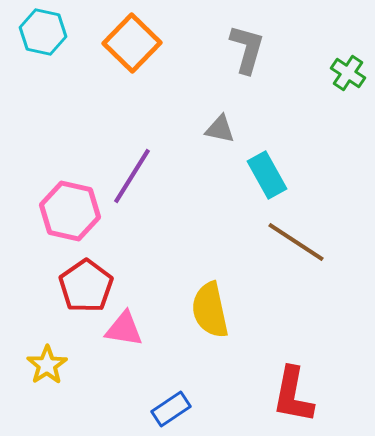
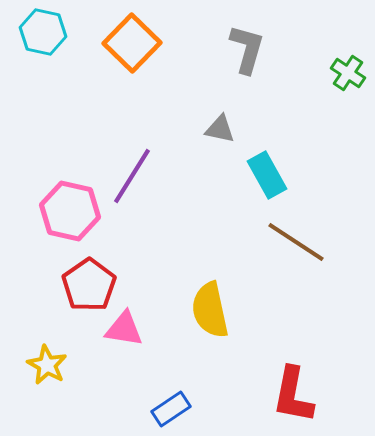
red pentagon: moved 3 px right, 1 px up
yellow star: rotated 9 degrees counterclockwise
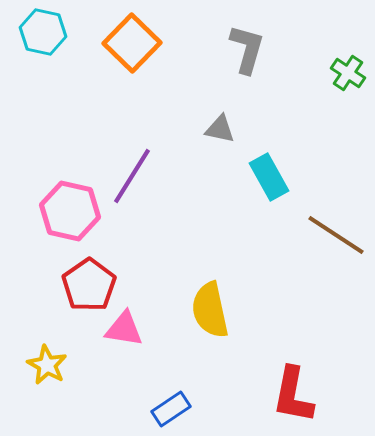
cyan rectangle: moved 2 px right, 2 px down
brown line: moved 40 px right, 7 px up
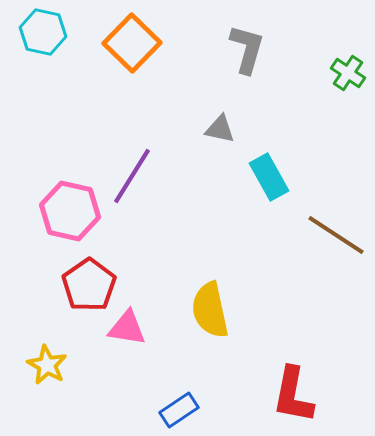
pink triangle: moved 3 px right, 1 px up
blue rectangle: moved 8 px right, 1 px down
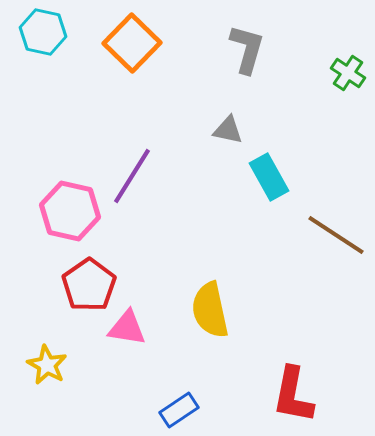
gray triangle: moved 8 px right, 1 px down
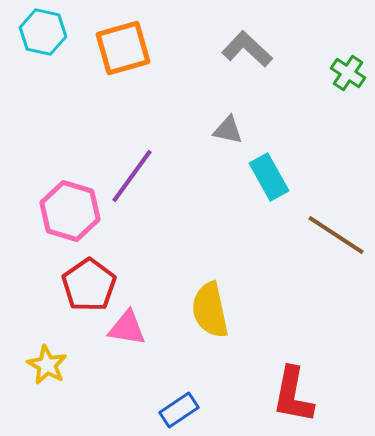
orange square: moved 9 px left, 5 px down; rotated 30 degrees clockwise
gray L-shape: rotated 63 degrees counterclockwise
purple line: rotated 4 degrees clockwise
pink hexagon: rotated 4 degrees clockwise
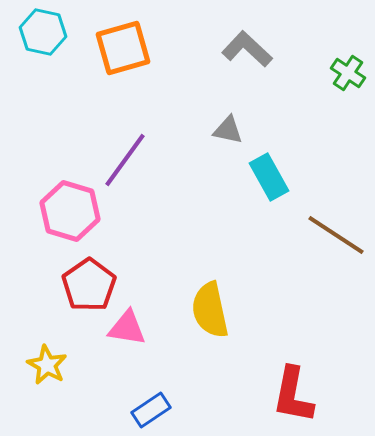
purple line: moved 7 px left, 16 px up
blue rectangle: moved 28 px left
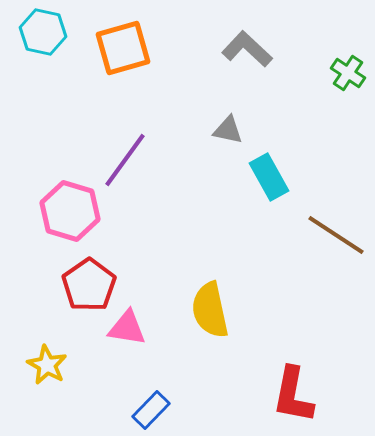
blue rectangle: rotated 12 degrees counterclockwise
